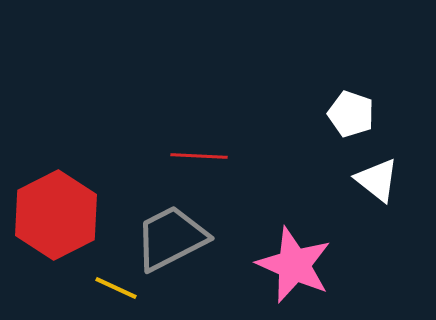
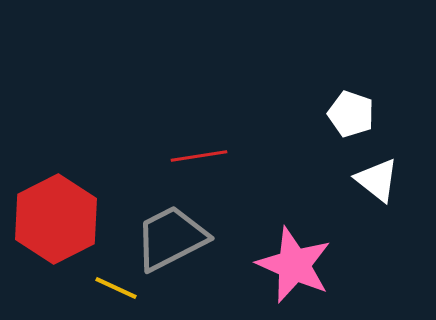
red line: rotated 12 degrees counterclockwise
red hexagon: moved 4 px down
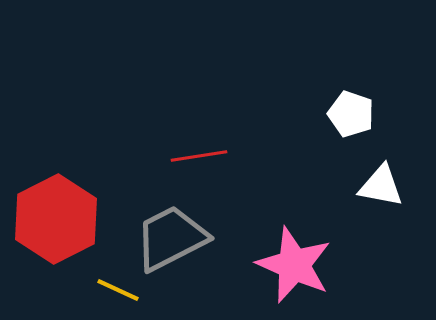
white triangle: moved 4 px right, 6 px down; rotated 27 degrees counterclockwise
yellow line: moved 2 px right, 2 px down
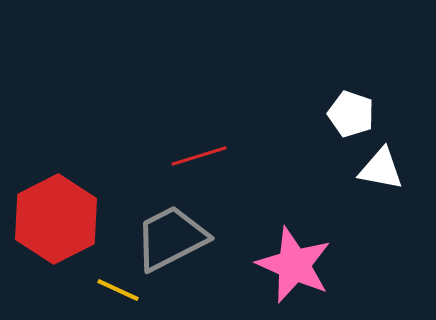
red line: rotated 8 degrees counterclockwise
white triangle: moved 17 px up
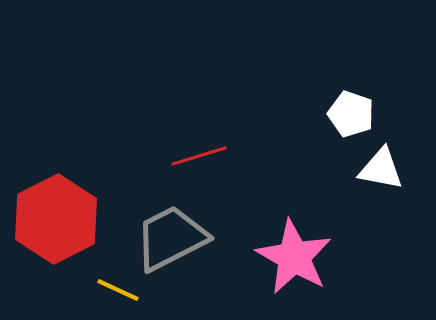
pink star: moved 8 px up; rotated 6 degrees clockwise
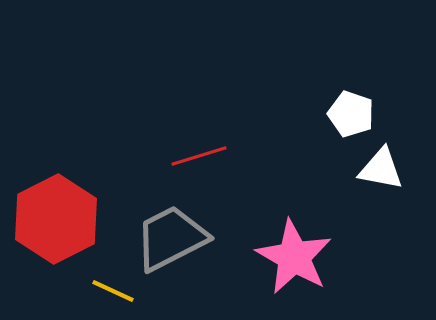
yellow line: moved 5 px left, 1 px down
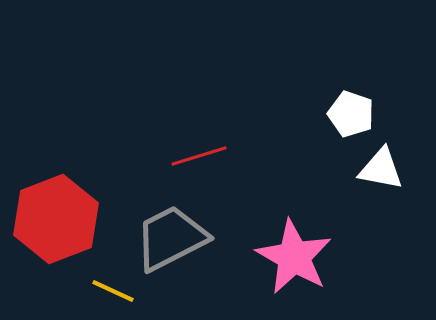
red hexagon: rotated 6 degrees clockwise
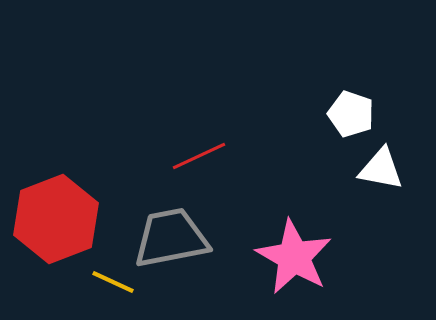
red line: rotated 8 degrees counterclockwise
gray trapezoid: rotated 16 degrees clockwise
yellow line: moved 9 px up
